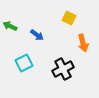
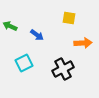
yellow square: rotated 16 degrees counterclockwise
orange arrow: rotated 78 degrees counterclockwise
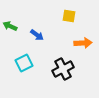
yellow square: moved 2 px up
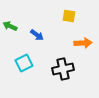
black cross: rotated 15 degrees clockwise
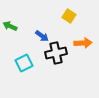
yellow square: rotated 24 degrees clockwise
blue arrow: moved 5 px right, 1 px down
black cross: moved 7 px left, 16 px up
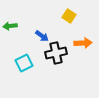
green arrow: rotated 32 degrees counterclockwise
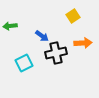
yellow square: moved 4 px right; rotated 24 degrees clockwise
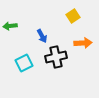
blue arrow: rotated 24 degrees clockwise
black cross: moved 4 px down
